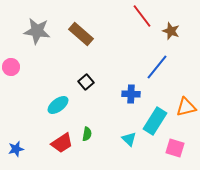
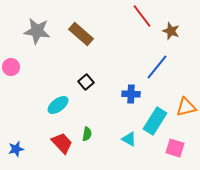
cyan triangle: rotated 14 degrees counterclockwise
red trapezoid: rotated 100 degrees counterclockwise
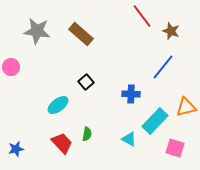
blue line: moved 6 px right
cyan rectangle: rotated 12 degrees clockwise
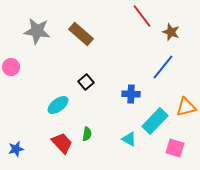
brown star: moved 1 px down
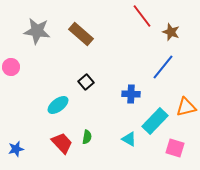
green semicircle: moved 3 px down
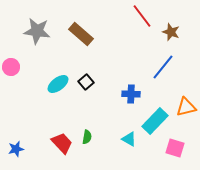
cyan ellipse: moved 21 px up
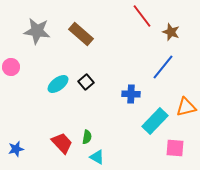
cyan triangle: moved 32 px left, 18 px down
pink square: rotated 12 degrees counterclockwise
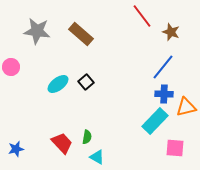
blue cross: moved 33 px right
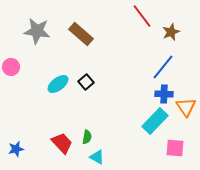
brown star: rotated 30 degrees clockwise
orange triangle: rotated 50 degrees counterclockwise
